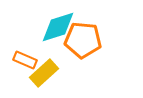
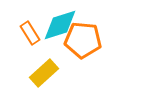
cyan diamond: moved 2 px right, 2 px up
orange rectangle: moved 5 px right, 27 px up; rotated 35 degrees clockwise
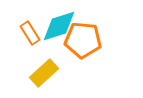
cyan diamond: moved 1 px left, 1 px down
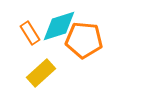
orange pentagon: moved 1 px right
yellow rectangle: moved 3 px left
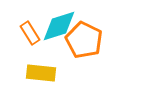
orange pentagon: rotated 21 degrees clockwise
yellow rectangle: rotated 48 degrees clockwise
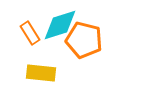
cyan diamond: moved 1 px right, 1 px up
orange pentagon: rotated 12 degrees counterclockwise
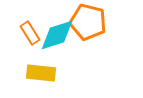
cyan diamond: moved 3 px left, 10 px down
orange pentagon: moved 4 px right, 18 px up
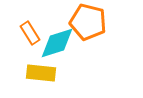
cyan diamond: moved 8 px down
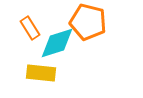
orange rectangle: moved 5 px up
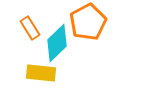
orange pentagon: rotated 30 degrees clockwise
cyan diamond: rotated 27 degrees counterclockwise
